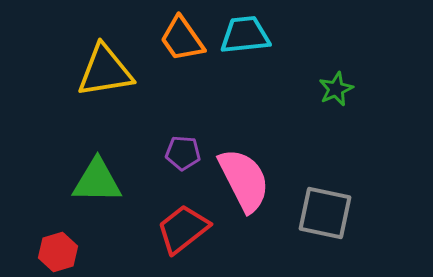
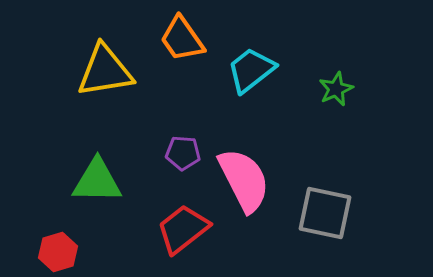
cyan trapezoid: moved 6 px right, 35 px down; rotated 32 degrees counterclockwise
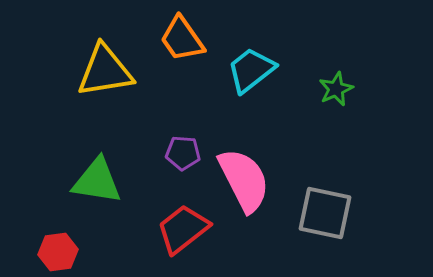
green triangle: rotated 8 degrees clockwise
red hexagon: rotated 9 degrees clockwise
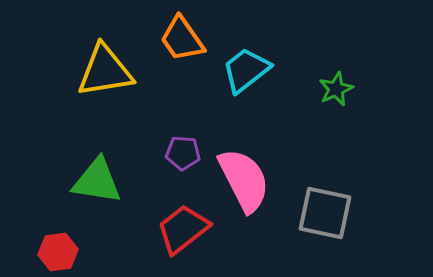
cyan trapezoid: moved 5 px left
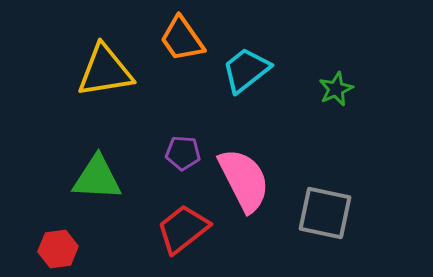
green triangle: moved 3 px up; rotated 6 degrees counterclockwise
red hexagon: moved 3 px up
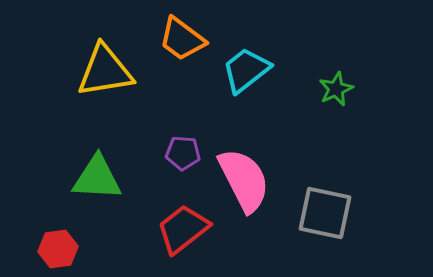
orange trapezoid: rotated 18 degrees counterclockwise
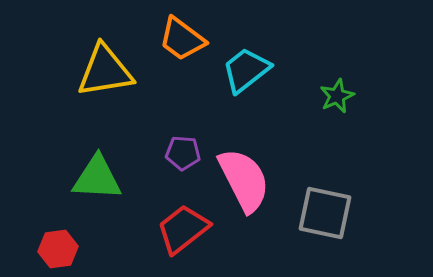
green star: moved 1 px right, 7 px down
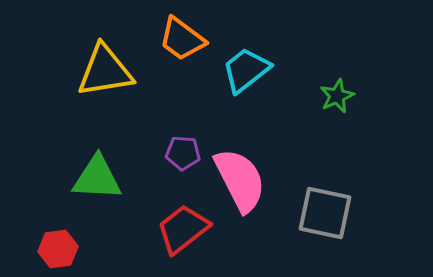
pink semicircle: moved 4 px left
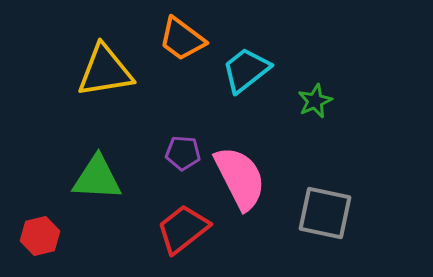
green star: moved 22 px left, 5 px down
pink semicircle: moved 2 px up
red hexagon: moved 18 px left, 13 px up; rotated 6 degrees counterclockwise
